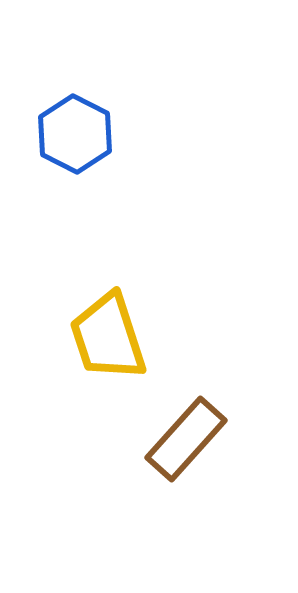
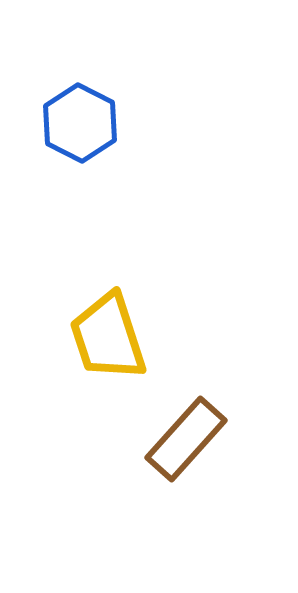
blue hexagon: moved 5 px right, 11 px up
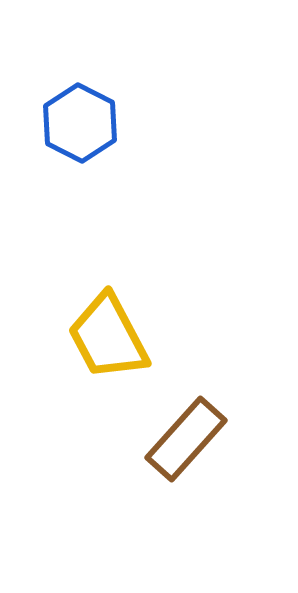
yellow trapezoid: rotated 10 degrees counterclockwise
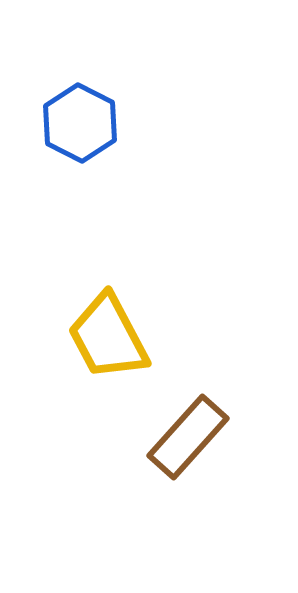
brown rectangle: moved 2 px right, 2 px up
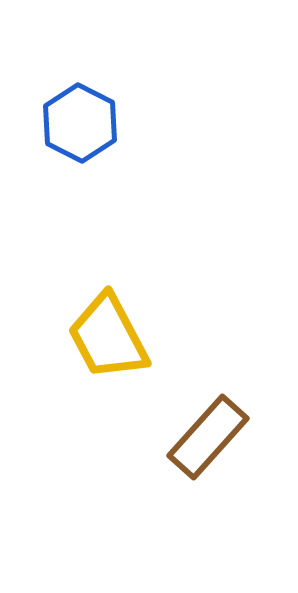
brown rectangle: moved 20 px right
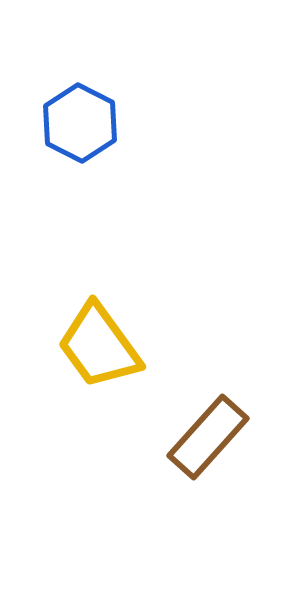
yellow trapezoid: moved 9 px left, 9 px down; rotated 8 degrees counterclockwise
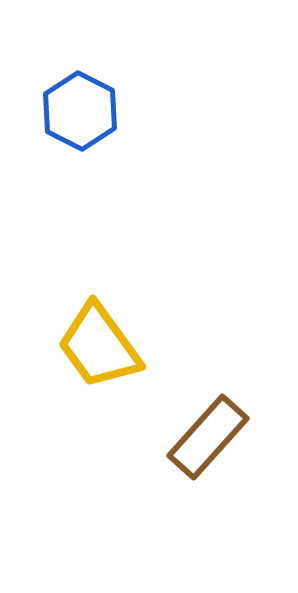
blue hexagon: moved 12 px up
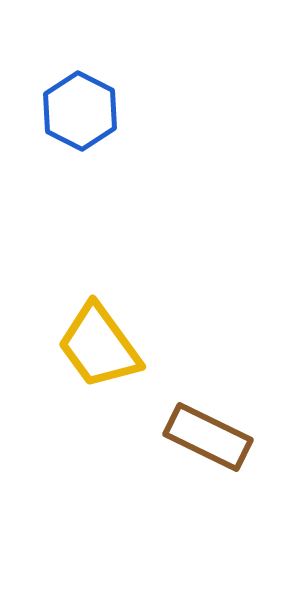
brown rectangle: rotated 74 degrees clockwise
